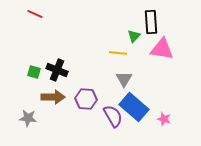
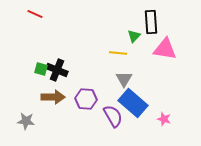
pink triangle: moved 3 px right
green square: moved 7 px right, 3 px up
blue rectangle: moved 1 px left, 4 px up
gray star: moved 2 px left, 3 px down
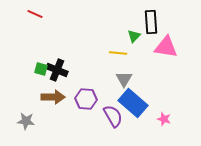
pink triangle: moved 1 px right, 2 px up
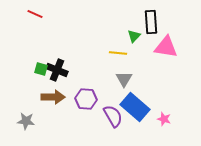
blue rectangle: moved 2 px right, 4 px down
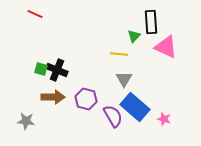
pink triangle: rotated 15 degrees clockwise
yellow line: moved 1 px right, 1 px down
purple hexagon: rotated 10 degrees clockwise
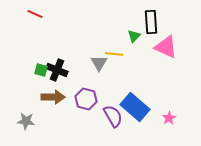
yellow line: moved 5 px left
green square: moved 1 px down
gray triangle: moved 25 px left, 16 px up
pink star: moved 5 px right, 1 px up; rotated 24 degrees clockwise
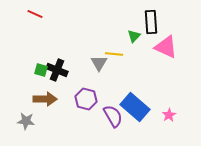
brown arrow: moved 8 px left, 2 px down
pink star: moved 3 px up
